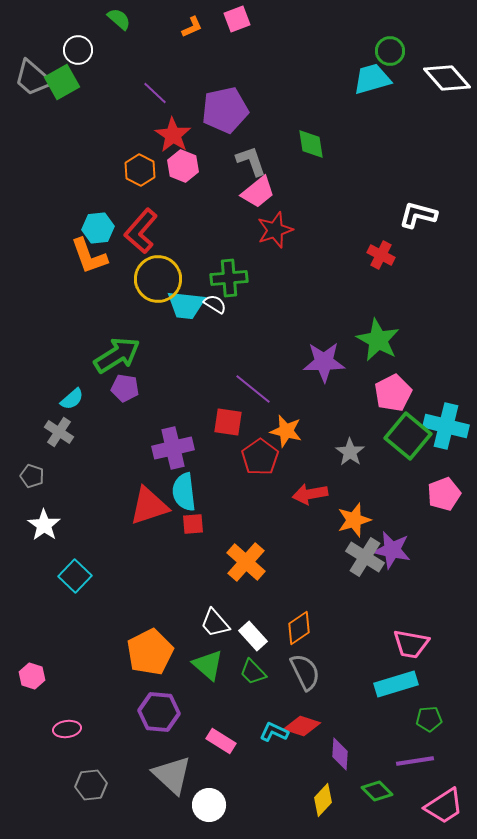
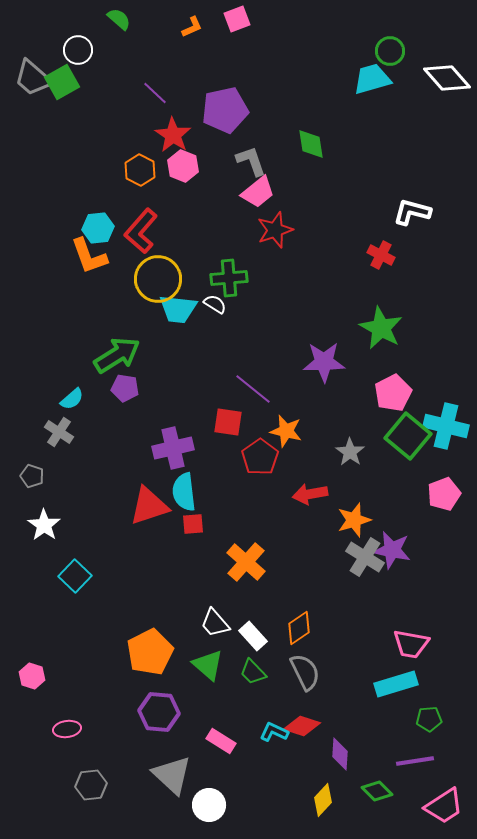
white L-shape at (418, 215): moved 6 px left, 3 px up
cyan trapezoid at (186, 305): moved 8 px left, 4 px down
green star at (378, 340): moved 3 px right, 12 px up
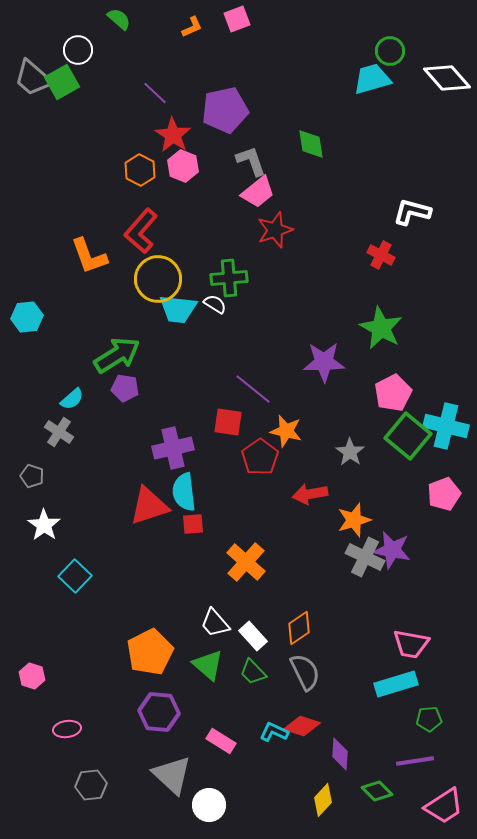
cyan hexagon at (98, 228): moved 71 px left, 89 px down
gray cross at (365, 557): rotated 6 degrees counterclockwise
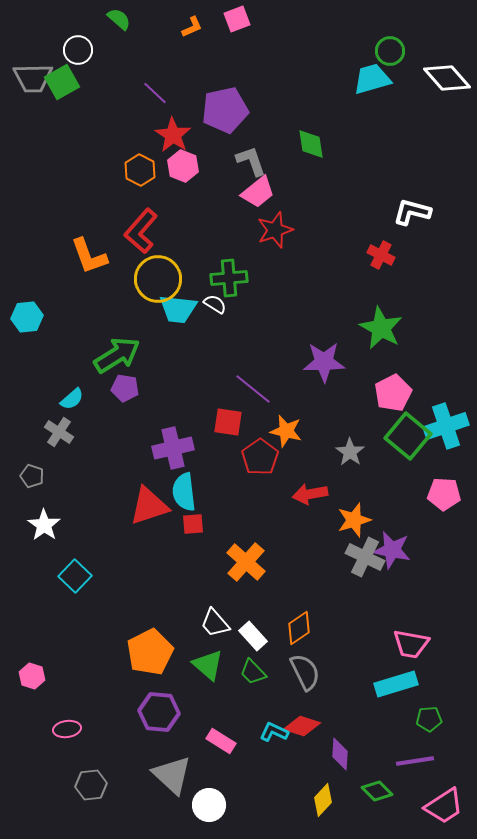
gray trapezoid at (33, 78): rotated 42 degrees counterclockwise
cyan cross at (446, 426): rotated 33 degrees counterclockwise
pink pentagon at (444, 494): rotated 24 degrees clockwise
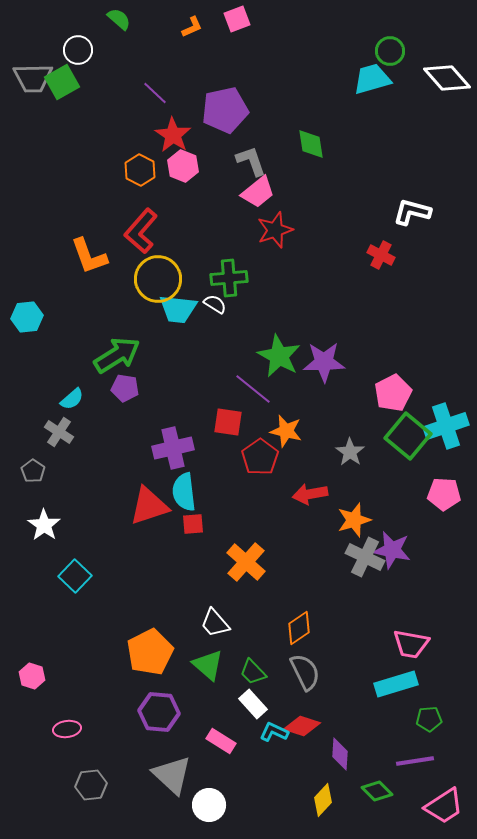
green star at (381, 328): moved 102 px left, 28 px down
gray pentagon at (32, 476): moved 1 px right, 5 px up; rotated 15 degrees clockwise
white rectangle at (253, 636): moved 68 px down
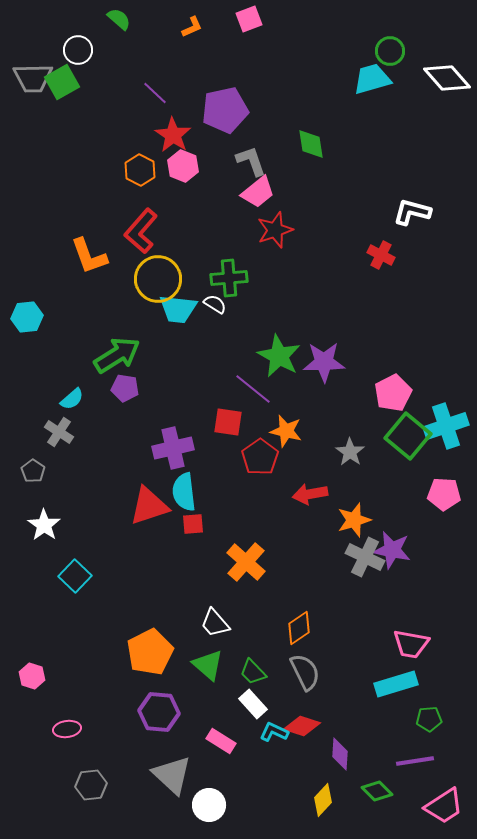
pink square at (237, 19): moved 12 px right
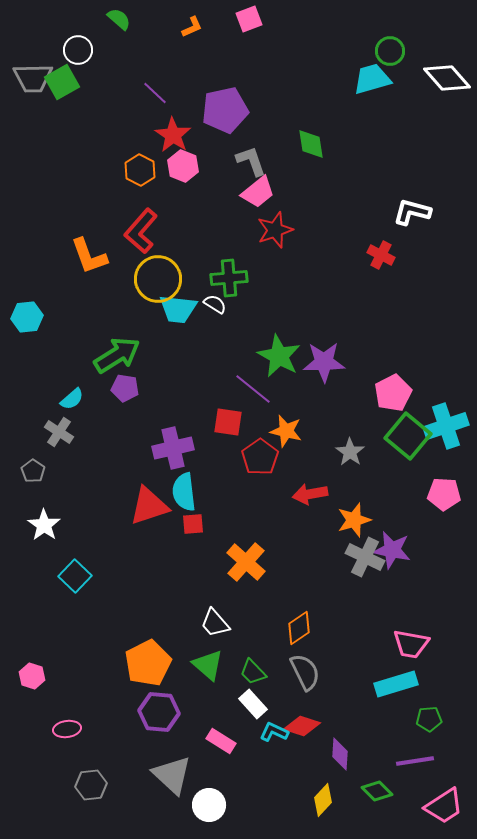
orange pentagon at (150, 652): moved 2 px left, 11 px down
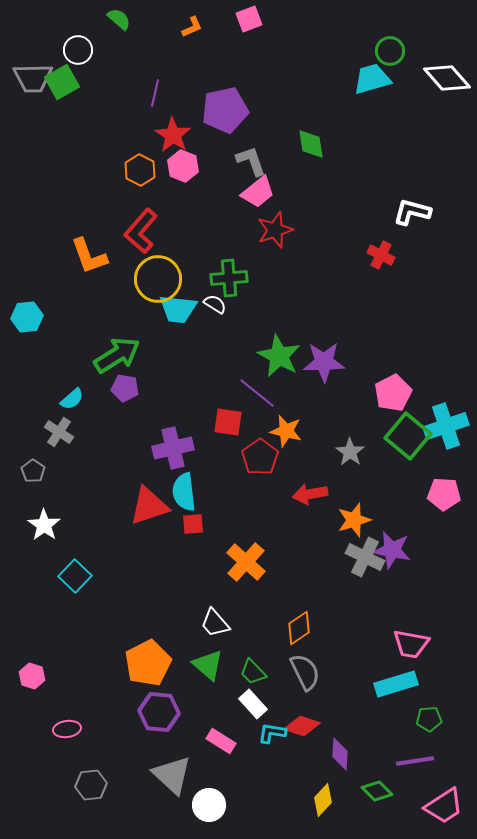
purple line at (155, 93): rotated 60 degrees clockwise
purple line at (253, 389): moved 4 px right, 4 px down
cyan L-shape at (274, 732): moved 2 px left, 1 px down; rotated 16 degrees counterclockwise
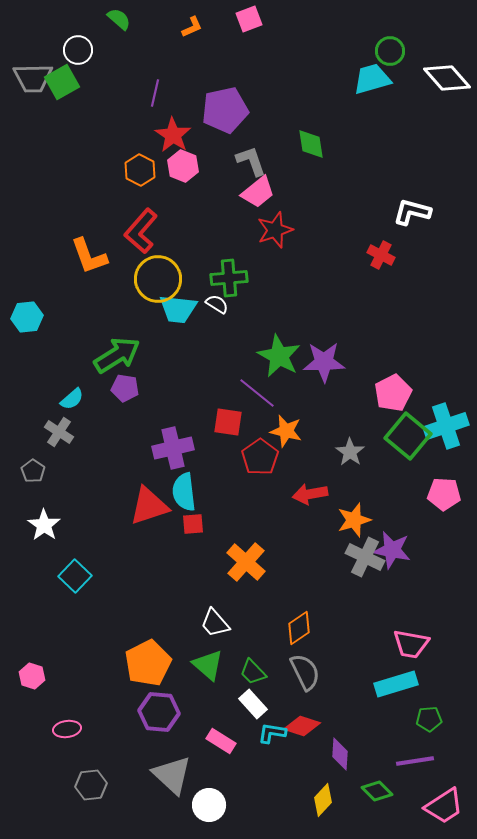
white semicircle at (215, 304): moved 2 px right
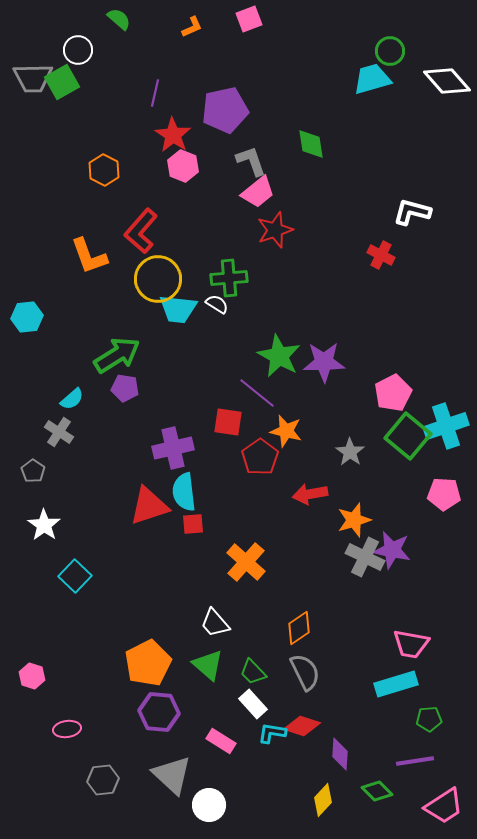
white diamond at (447, 78): moved 3 px down
orange hexagon at (140, 170): moved 36 px left
gray hexagon at (91, 785): moved 12 px right, 5 px up
